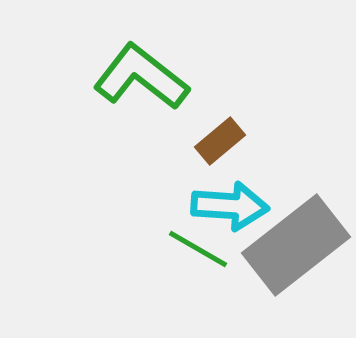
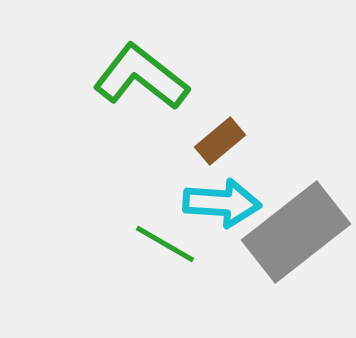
cyan arrow: moved 8 px left, 3 px up
gray rectangle: moved 13 px up
green line: moved 33 px left, 5 px up
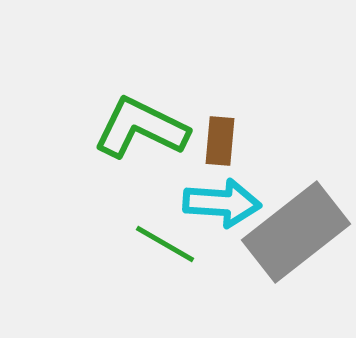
green L-shape: moved 51 px down; rotated 12 degrees counterclockwise
brown rectangle: rotated 45 degrees counterclockwise
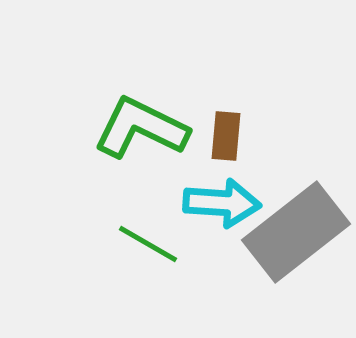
brown rectangle: moved 6 px right, 5 px up
green line: moved 17 px left
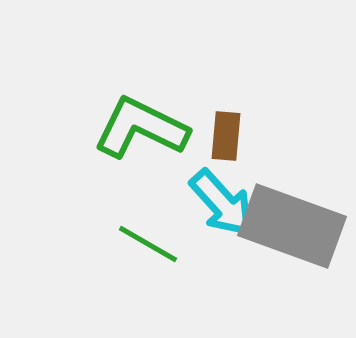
cyan arrow: rotated 44 degrees clockwise
gray rectangle: moved 4 px left, 6 px up; rotated 58 degrees clockwise
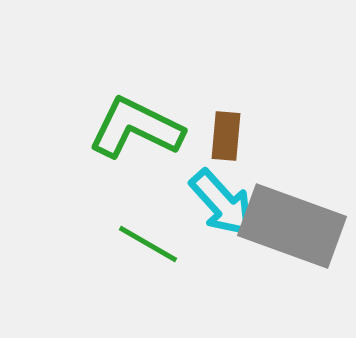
green L-shape: moved 5 px left
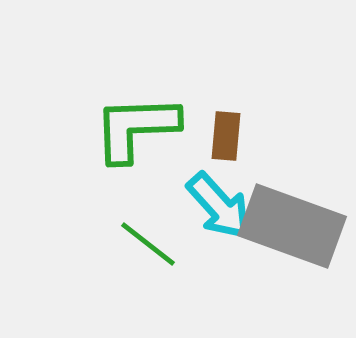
green L-shape: rotated 28 degrees counterclockwise
cyan arrow: moved 3 px left, 3 px down
green line: rotated 8 degrees clockwise
